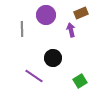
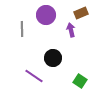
green square: rotated 24 degrees counterclockwise
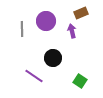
purple circle: moved 6 px down
purple arrow: moved 1 px right, 1 px down
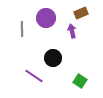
purple circle: moved 3 px up
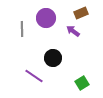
purple arrow: moved 1 px right; rotated 40 degrees counterclockwise
green square: moved 2 px right, 2 px down; rotated 24 degrees clockwise
